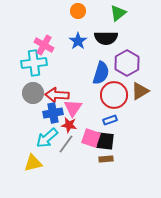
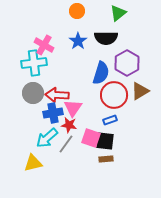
orange circle: moved 1 px left
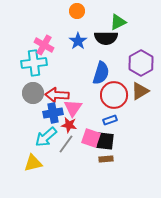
green triangle: moved 9 px down; rotated 12 degrees clockwise
purple hexagon: moved 14 px right
cyan arrow: moved 1 px left, 1 px up
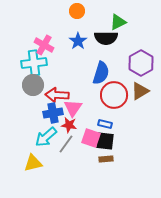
gray circle: moved 8 px up
blue rectangle: moved 5 px left, 4 px down; rotated 32 degrees clockwise
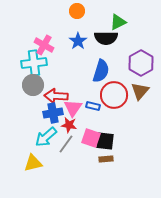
blue semicircle: moved 2 px up
brown triangle: rotated 18 degrees counterclockwise
red arrow: moved 1 px left, 1 px down
blue rectangle: moved 12 px left, 18 px up
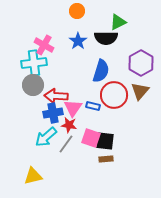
yellow triangle: moved 13 px down
